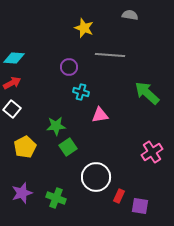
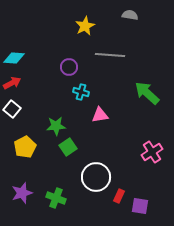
yellow star: moved 1 px right, 2 px up; rotated 24 degrees clockwise
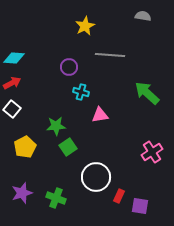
gray semicircle: moved 13 px right, 1 px down
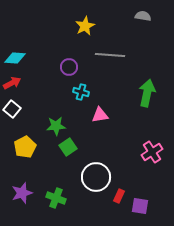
cyan diamond: moved 1 px right
green arrow: rotated 60 degrees clockwise
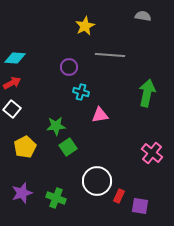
pink cross: moved 1 px down; rotated 20 degrees counterclockwise
white circle: moved 1 px right, 4 px down
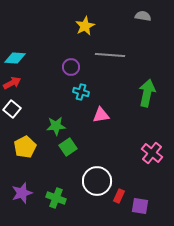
purple circle: moved 2 px right
pink triangle: moved 1 px right
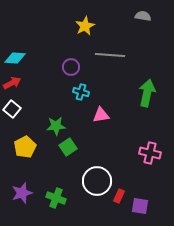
pink cross: moved 2 px left; rotated 25 degrees counterclockwise
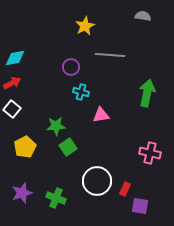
cyan diamond: rotated 15 degrees counterclockwise
red rectangle: moved 6 px right, 7 px up
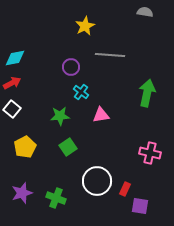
gray semicircle: moved 2 px right, 4 px up
cyan cross: rotated 21 degrees clockwise
green star: moved 4 px right, 10 px up
